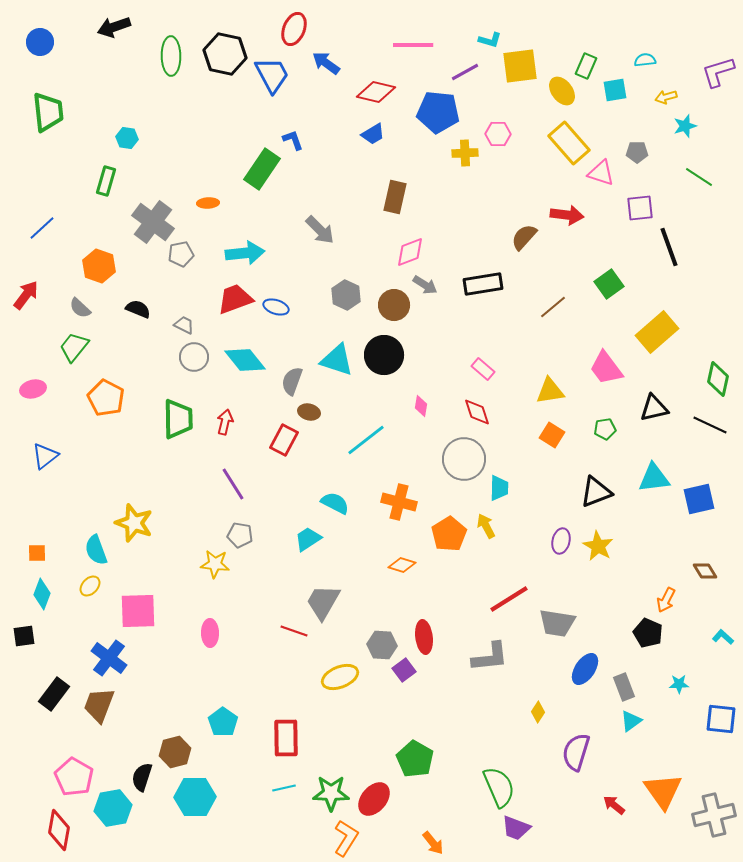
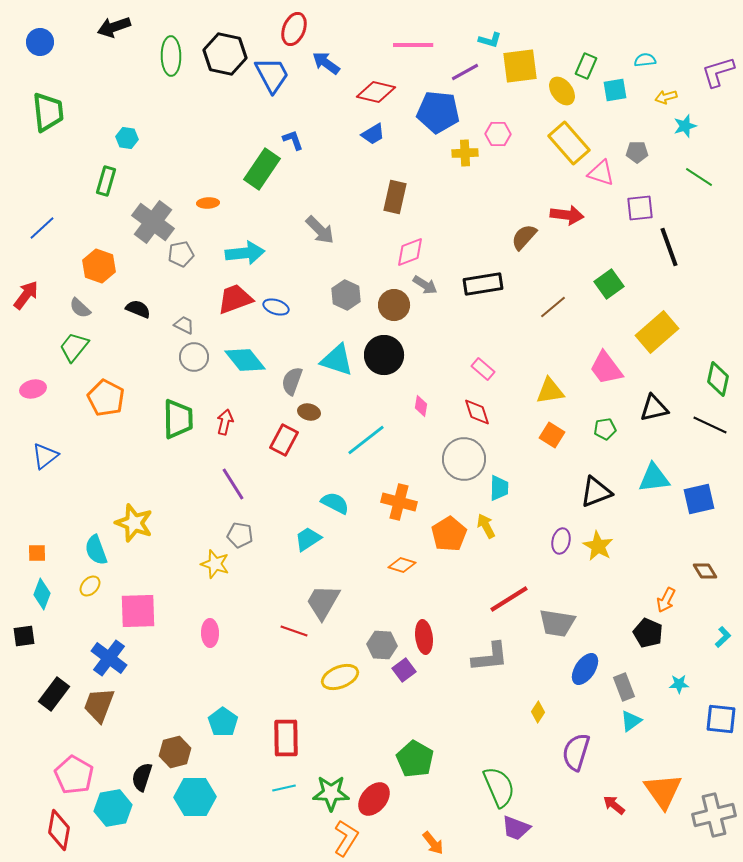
yellow star at (215, 564): rotated 12 degrees clockwise
cyan L-shape at (723, 637): rotated 95 degrees clockwise
pink pentagon at (74, 777): moved 2 px up
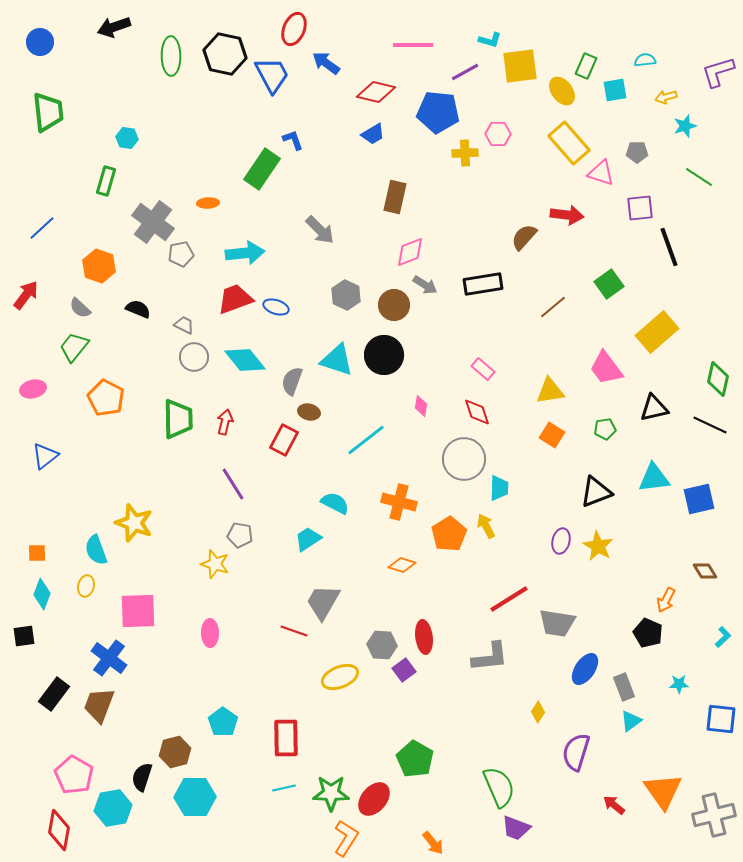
yellow ellipse at (90, 586): moved 4 px left; rotated 30 degrees counterclockwise
